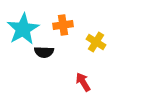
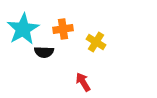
orange cross: moved 4 px down
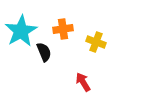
cyan star: moved 2 px left, 2 px down
yellow cross: rotated 12 degrees counterclockwise
black semicircle: rotated 114 degrees counterclockwise
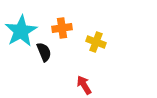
orange cross: moved 1 px left, 1 px up
red arrow: moved 1 px right, 3 px down
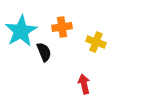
orange cross: moved 1 px up
red arrow: moved 1 px up; rotated 18 degrees clockwise
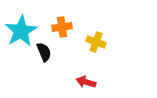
red arrow: moved 2 px right, 2 px up; rotated 60 degrees counterclockwise
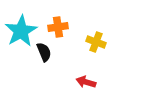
orange cross: moved 4 px left
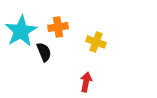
red arrow: rotated 84 degrees clockwise
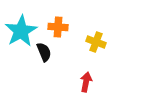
orange cross: rotated 12 degrees clockwise
